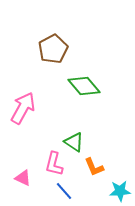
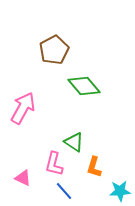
brown pentagon: moved 1 px right, 1 px down
orange L-shape: rotated 40 degrees clockwise
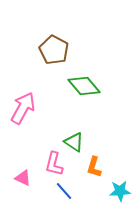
brown pentagon: rotated 16 degrees counterclockwise
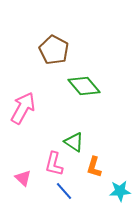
pink triangle: rotated 18 degrees clockwise
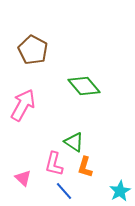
brown pentagon: moved 21 px left
pink arrow: moved 3 px up
orange L-shape: moved 9 px left
cyan star: rotated 25 degrees counterclockwise
